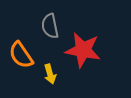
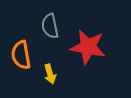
red star: moved 5 px right, 3 px up
orange semicircle: rotated 24 degrees clockwise
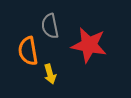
red star: moved 1 px right, 2 px up
orange semicircle: moved 7 px right, 4 px up
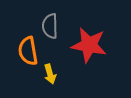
gray semicircle: rotated 10 degrees clockwise
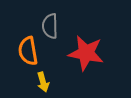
red star: moved 3 px left, 8 px down
yellow arrow: moved 7 px left, 8 px down
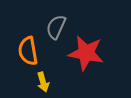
gray semicircle: moved 6 px right, 1 px down; rotated 25 degrees clockwise
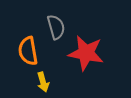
gray semicircle: rotated 140 degrees clockwise
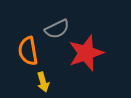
gray semicircle: moved 1 px right, 2 px down; rotated 80 degrees clockwise
red star: rotated 30 degrees counterclockwise
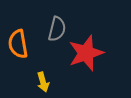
gray semicircle: rotated 50 degrees counterclockwise
orange semicircle: moved 10 px left, 7 px up
